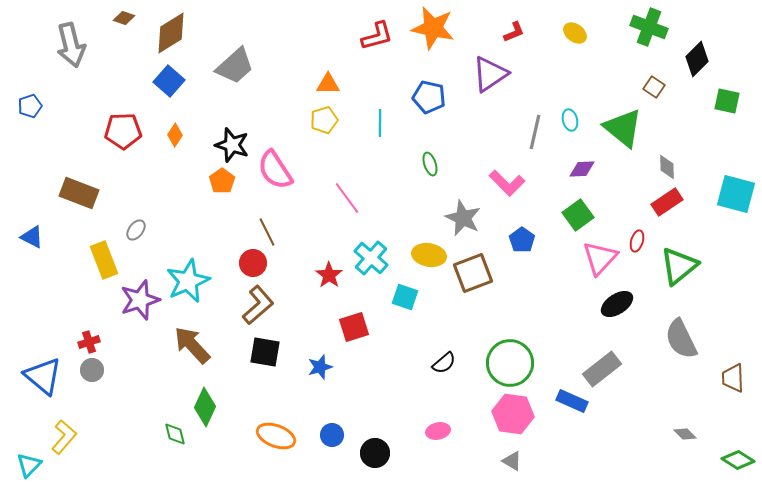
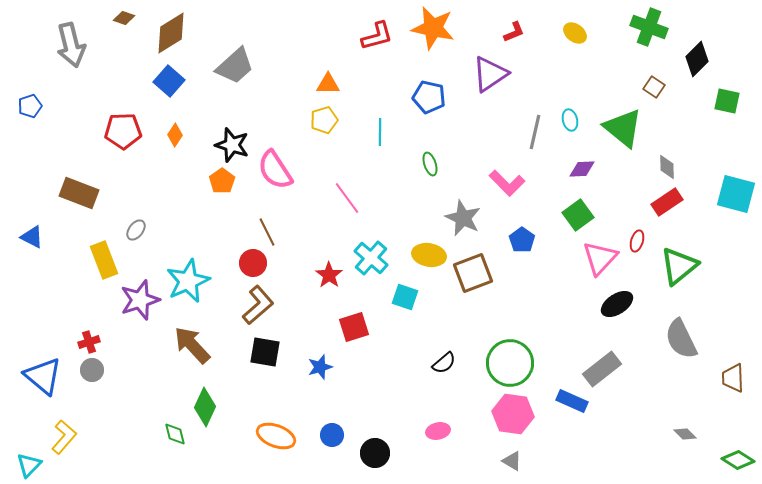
cyan line at (380, 123): moved 9 px down
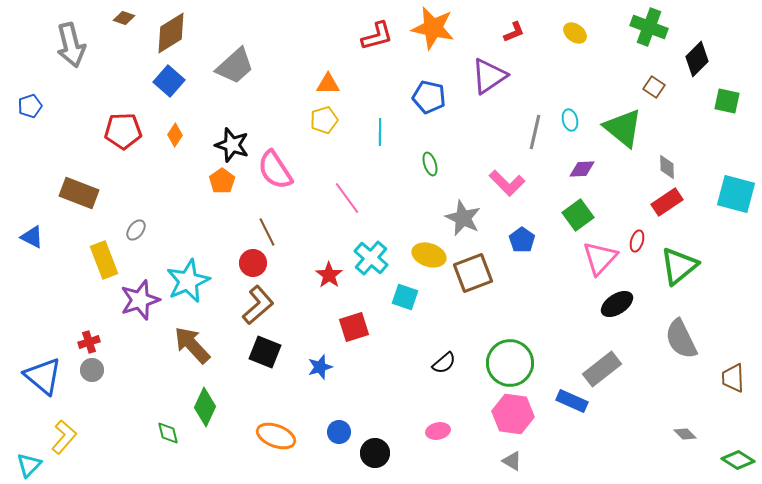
purple triangle at (490, 74): moved 1 px left, 2 px down
yellow ellipse at (429, 255): rotated 8 degrees clockwise
black square at (265, 352): rotated 12 degrees clockwise
green diamond at (175, 434): moved 7 px left, 1 px up
blue circle at (332, 435): moved 7 px right, 3 px up
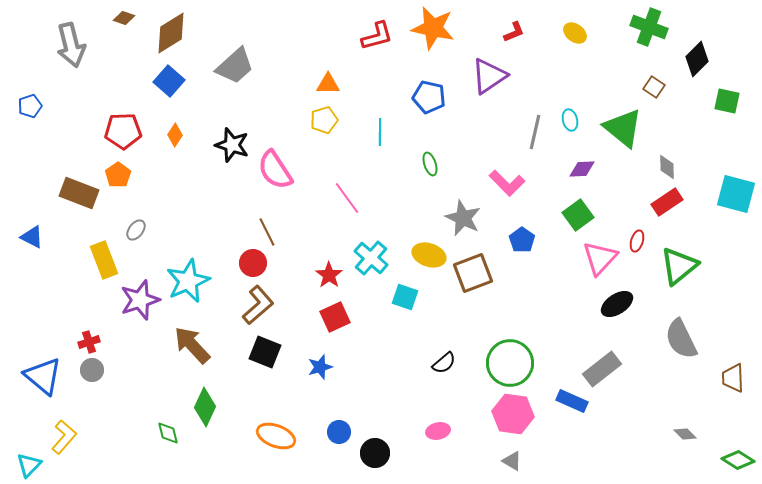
orange pentagon at (222, 181): moved 104 px left, 6 px up
red square at (354, 327): moved 19 px left, 10 px up; rotated 8 degrees counterclockwise
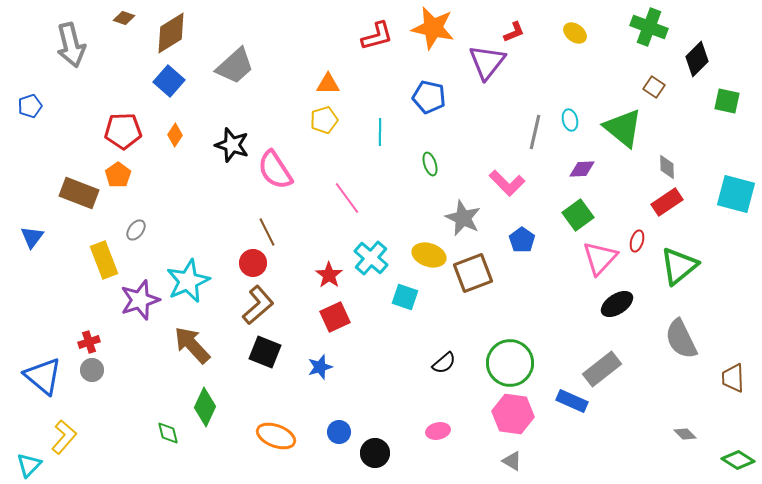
purple triangle at (489, 76): moved 2 px left, 14 px up; rotated 18 degrees counterclockwise
blue triangle at (32, 237): rotated 40 degrees clockwise
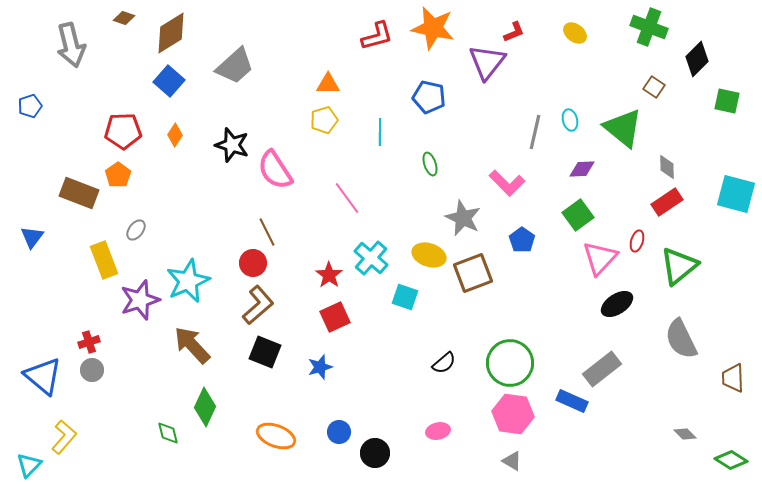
green diamond at (738, 460): moved 7 px left
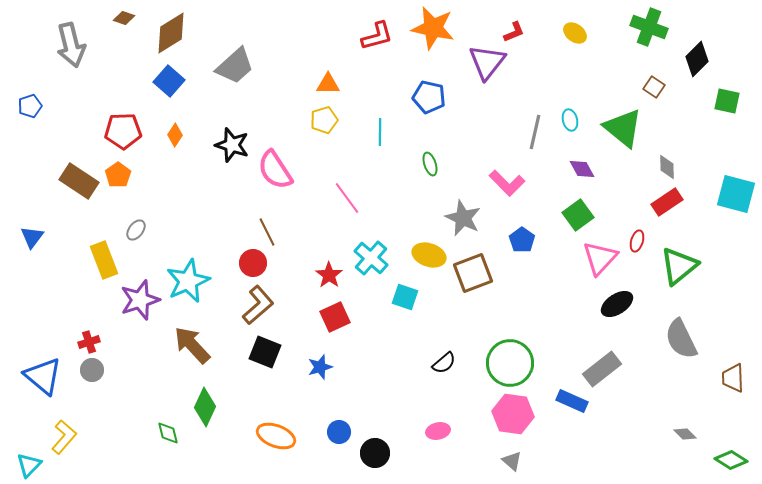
purple diamond at (582, 169): rotated 64 degrees clockwise
brown rectangle at (79, 193): moved 12 px up; rotated 12 degrees clockwise
gray triangle at (512, 461): rotated 10 degrees clockwise
